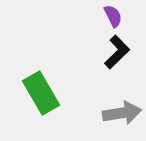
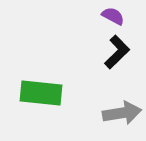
purple semicircle: rotated 35 degrees counterclockwise
green rectangle: rotated 54 degrees counterclockwise
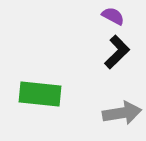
green rectangle: moved 1 px left, 1 px down
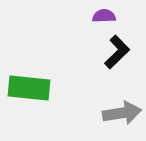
purple semicircle: moved 9 px left; rotated 30 degrees counterclockwise
green rectangle: moved 11 px left, 6 px up
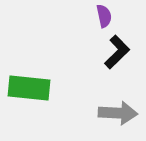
purple semicircle: rotated 80 degrees clockwise
gray arrow: moved 4 px left; rotated 12 degrees clockwise
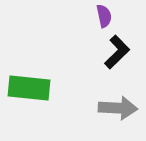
gray arrow: moved 5 px up
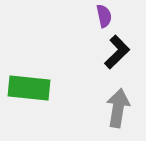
gray arrow: rotated 84 degrees counterclockwise
